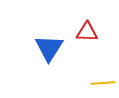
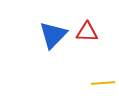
blue triangle: moved 4 px right, 13 px up; rotated 12 degrees clockwise
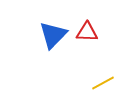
yellow line: rotated 25 degrees counterclockwise
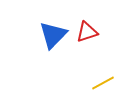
red triangle: rotated 20 degrees counterclockwise
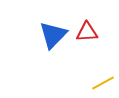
red triangle: rotated 15 degrees clockwise
